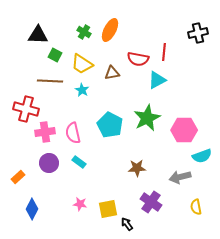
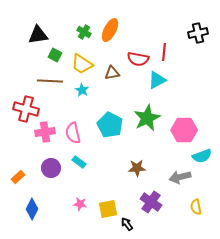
black triangle: rotated 10 degrees counterclockwise
purple circle: moved 2 px right, 5 px down
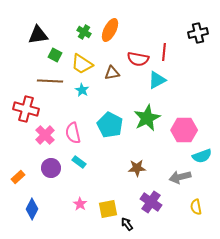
pink cross: moved 3 px down; rotated 36 degrees counterclockwise
pink star: rotated 24 degrees clockwise
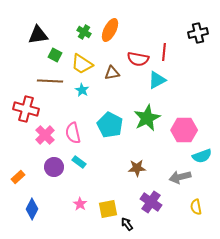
purple circle: moved 3 px right, 1 px up
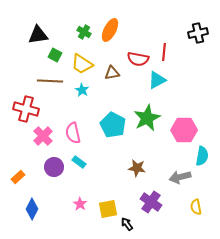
cyan pentagon: moved 3 px right
pink cross: moved 2 px left, 1 px down
cyan semicircle: rotated 60 degrees counterclockwise
brown star: rotated 12 degrees clockwise
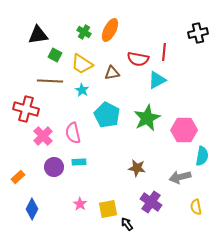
cyan pentagon: moved 6 px left, 10 px up
cyan rectangle: rotated 40 degrees counterclockwise
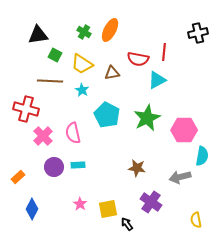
cyan rectangle: moved 1 px left, 3 px down
yellow semicircle: moved 13 px down
